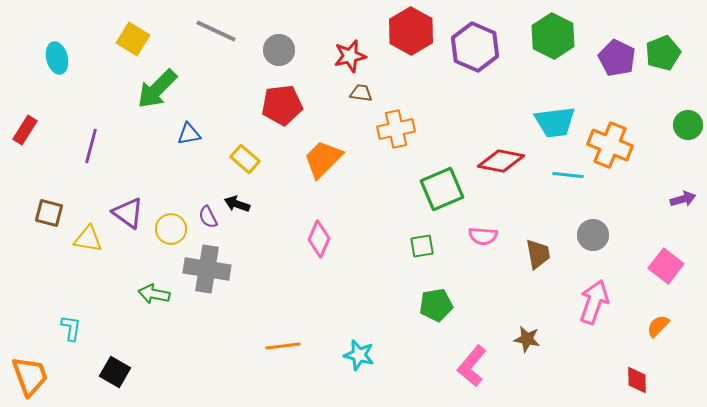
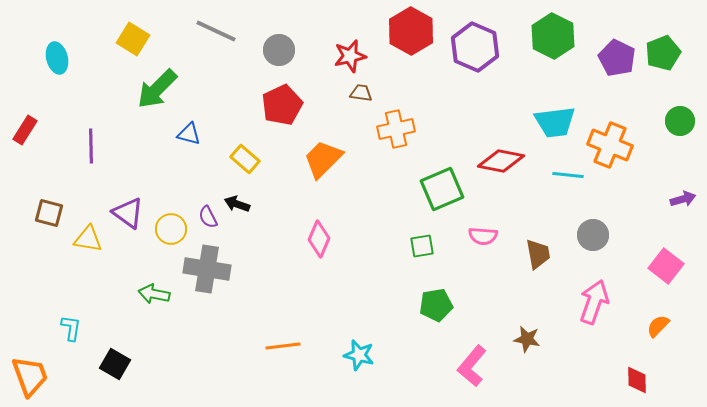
red pentagon at (282, 105): rotated 18 degrees counterclockwise
green circle at (688, 125): moved 8 px left, 4 px up
blue triangle at (189, 134): rotated 25 degrees clockwise
purple line at (91, 146): rotated 16 degrees counterclockwise
black square at (115, 372): moved 8 px up
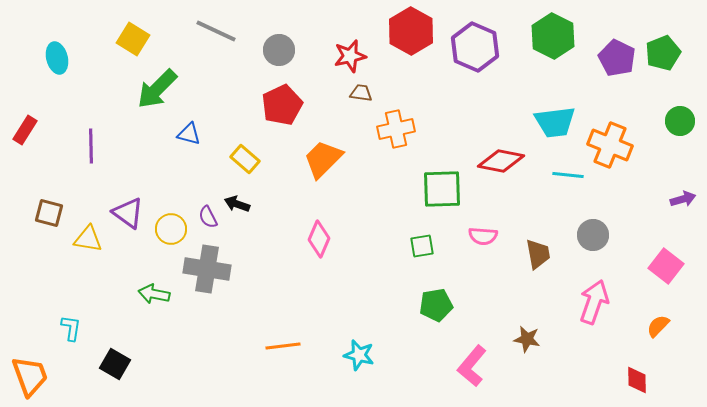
green square at (442, 189): rotated 21 degrees clockwise
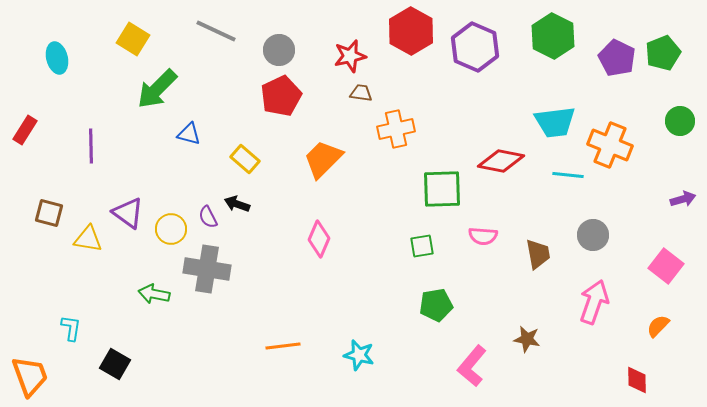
red pentagon at (282, 105): moved 1 px left, 9 px up
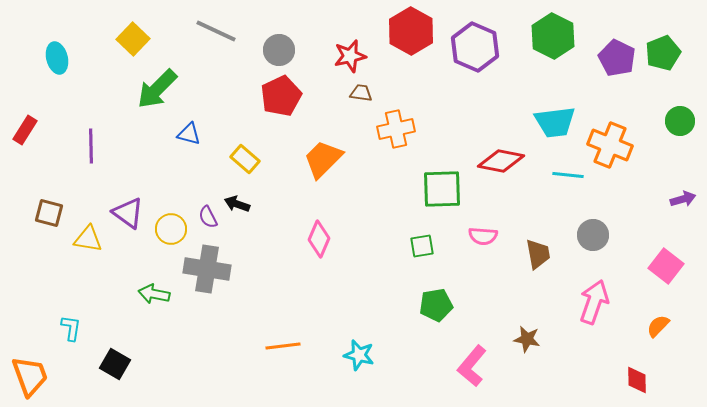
yellow square at (133, 39): rotated 12 degrees clockwise
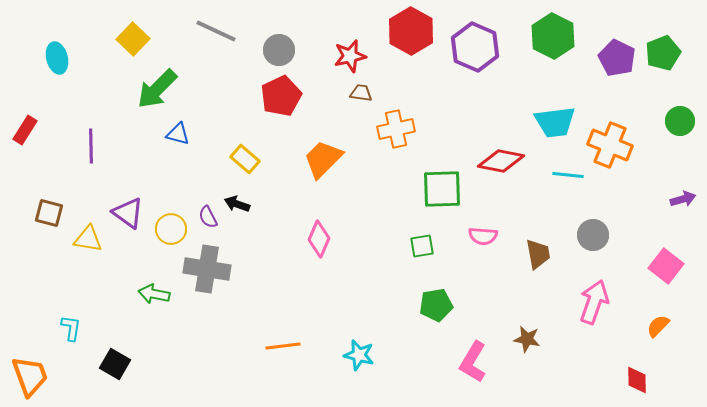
blue triangle at (189, 134): moved 11 px left
pink L-shape at (472, 366): moved 1 px right, 4 px up; rotated 9 degrees counterclockwise
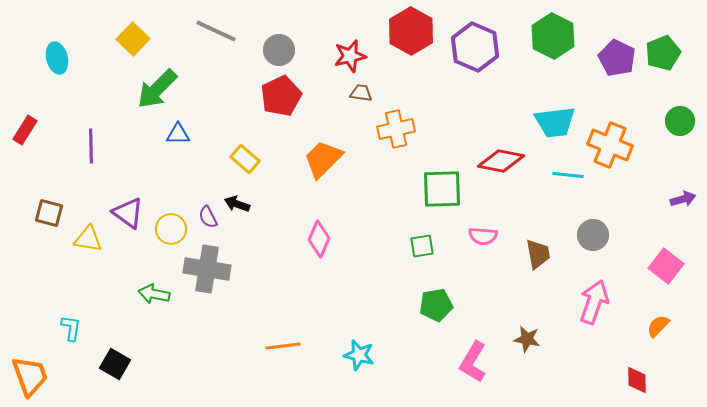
blue triangle at (178, 134): rotated 15 degrees counterclockwise
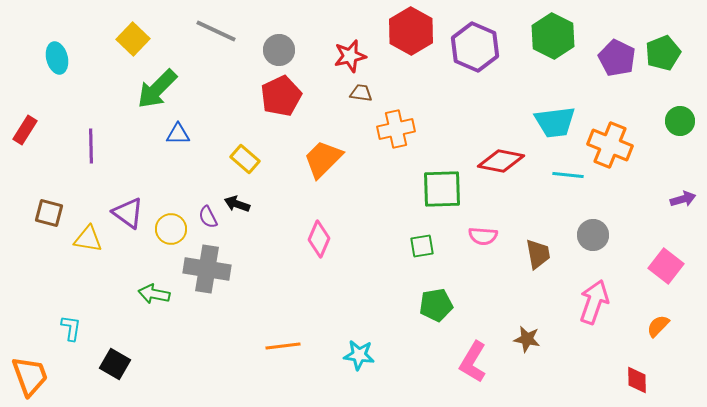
cyan star at (359, 355): rotated 8 degrees counterclockwise
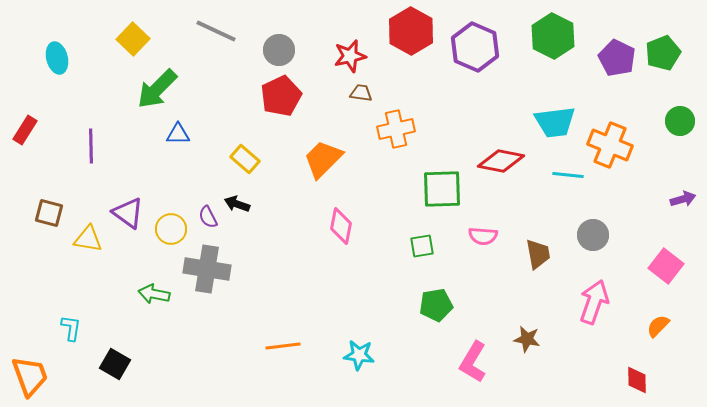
pink diamond at (319, 239): moved 22 px right, 13 px up; rotated 12 degrees counterclockwise
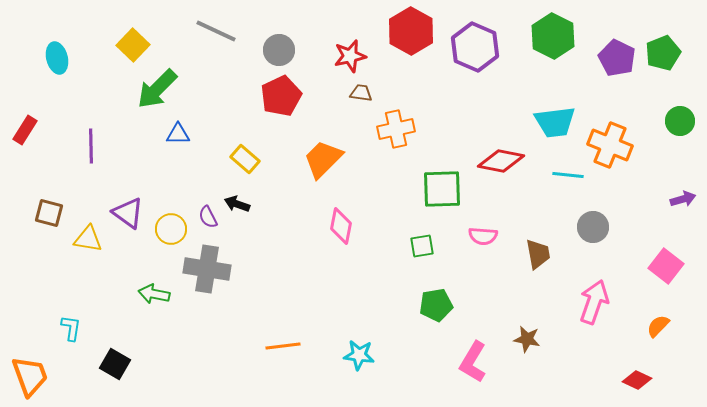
yellow square at (133, 39): moved 6 px down
gray circle at (593, 235): moved 8 px up
red diamond at (637, 380): rotated 64 degrees counterclockwise
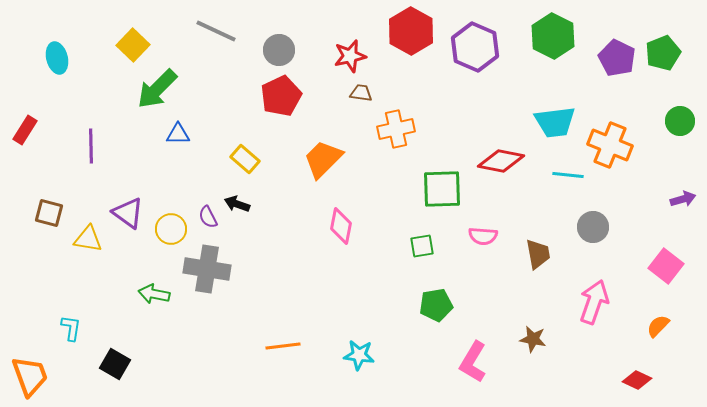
brown star at (527, 339): moved 6 px right
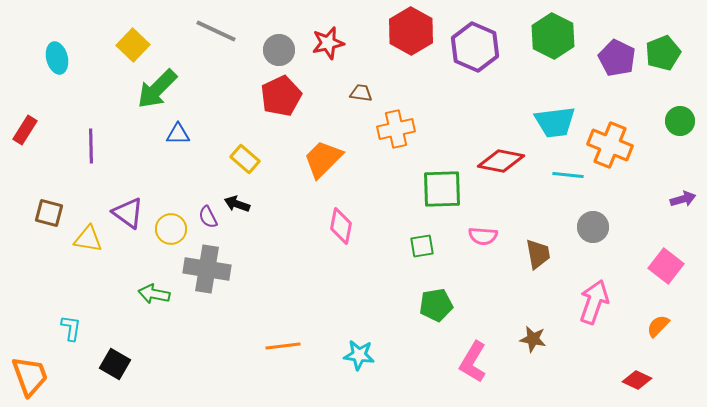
red star at (350, 56): moved 22 px left, 13 px up
